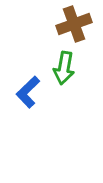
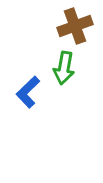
brown cross: moved 1 px right, 2 px down
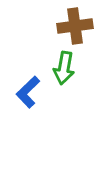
brown cross: rotated 12 degrees clockwise
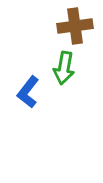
blue L-shape: rotated 8 degrees counterclockwise
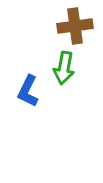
blue L-shape: moved 1 px up; rotated 12 degrees counterclockwise
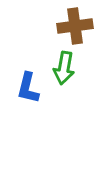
blue L-shape: moved 3 px up; rotated 12 degrees counterclockwise
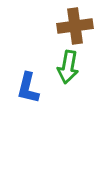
green arrow: moved 4 px right, 1 px up
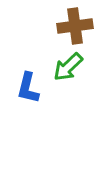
green arrow: rotated 36 degrees clockwise
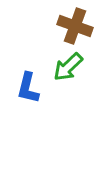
brown cross: rotated 28 degrees clockwise
